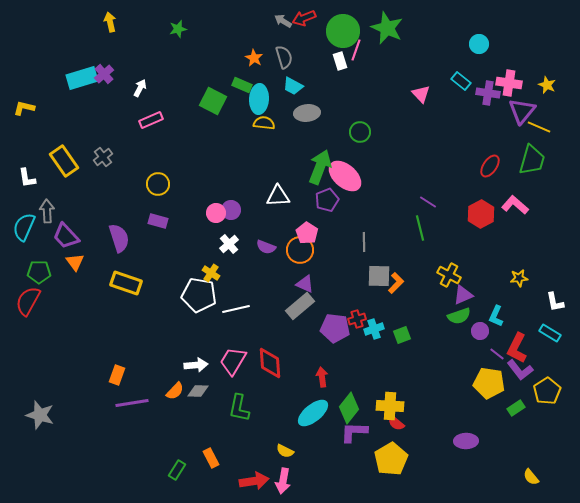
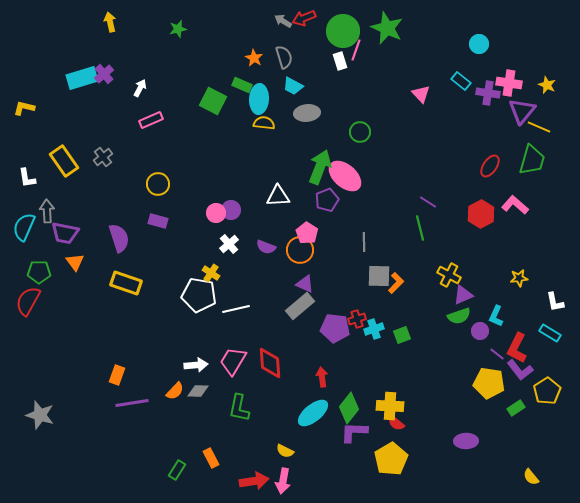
purple trapezoid at (66, 236): moved 1 px left, 3 px up; rotated 36 degrees counterclockwise
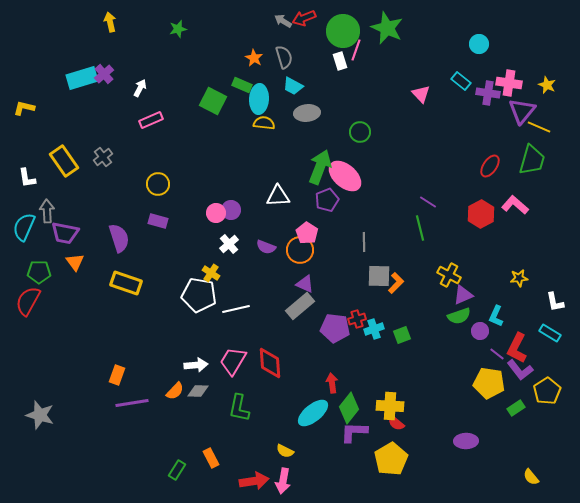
red arrow at (322, 377): moved 10 px right, 6 px down
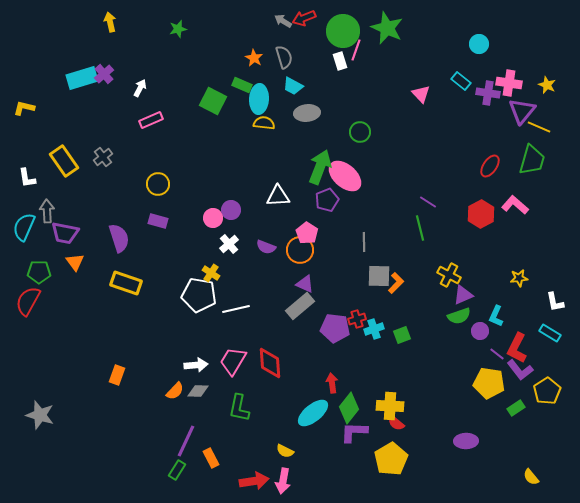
pink circle at (216, 213): moved 3 px left, 5 px down
purple line at (132, 403): moved 54 px right, 38 px down; rotated 56 degrees counterclockwise
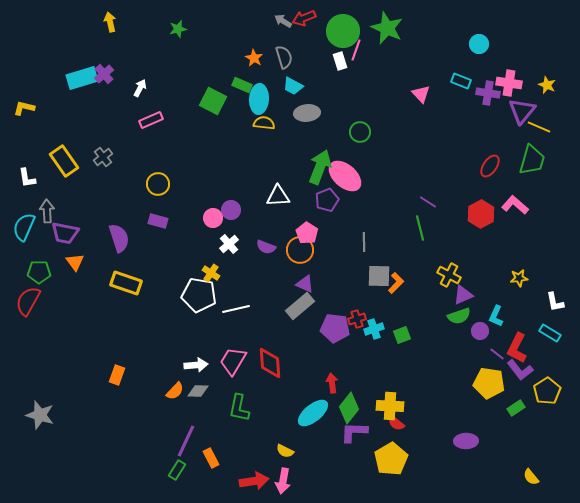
cyan rectangle at (461, 81): rotated 18 degrees counterclockwise
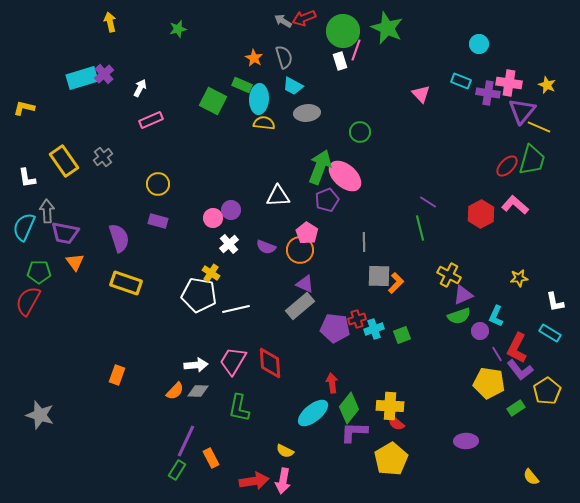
red ellipse at (490, 166): moved 17 px right; rotated 10 degrees clockwise
purple line at (497, 354): rotated 21 degrees clockwise
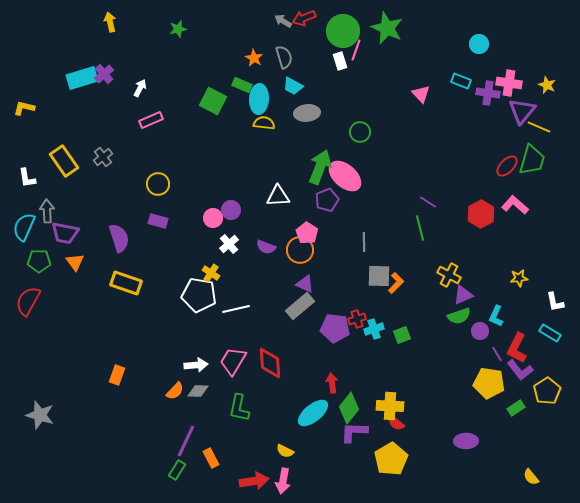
green pentagon at (39, 272): moved 11 px up
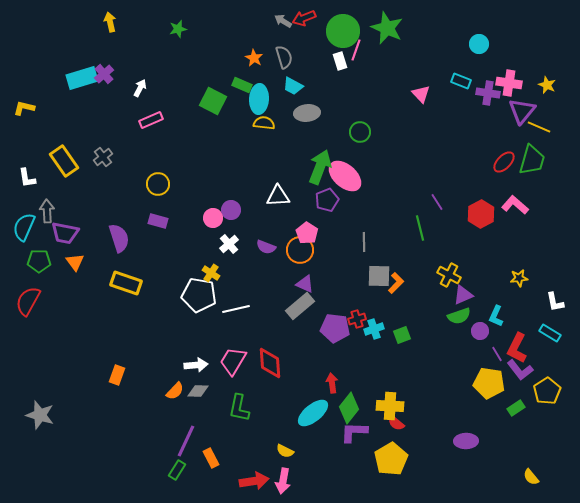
red ellipse at (507, 166): moved 3 px left, 4 px up
purple line at (428, 202): moved 9 px right; rotated 24 degrees clockwise
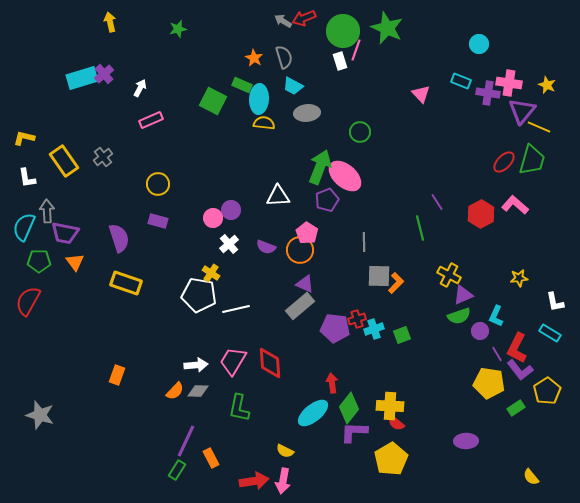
yellow L-shape at (24, 108): moved 30 px down
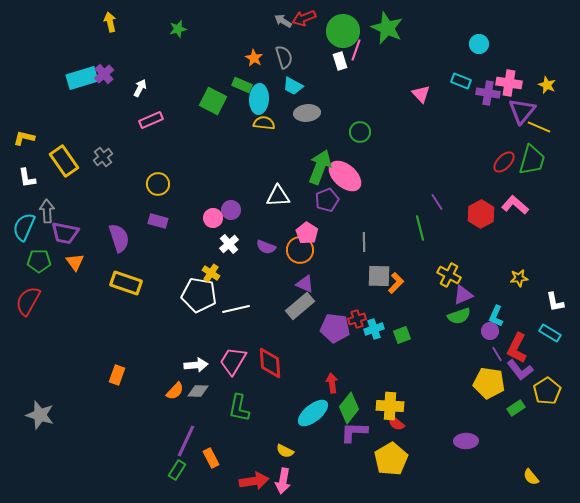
purple circle at (480, 331): moved 10 px right
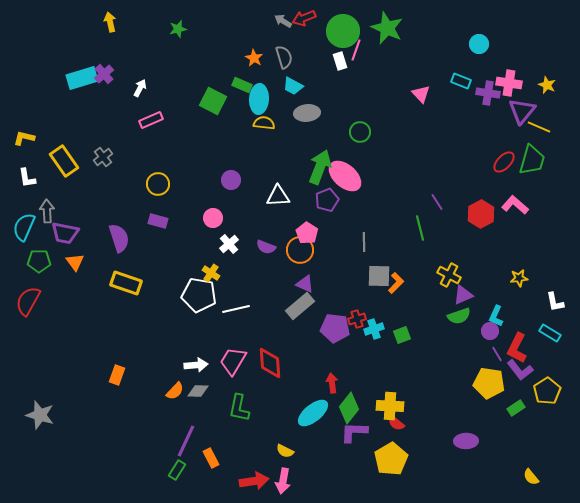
purple circle at (231, 210): moved 30 px up
